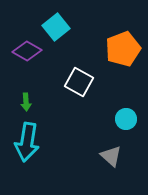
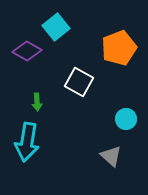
orange pentagon: moved 4 px left, 1 px up
green arrow: moved 11 px right
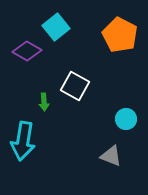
orange pentagon: moved 1 px right, 13 px up; rotated 24 degrees counterclockwise
white square: moved 4 px left, 4 px down
green arrow: moved 7 px right
cyan arrow: moved 4 px left, 1 px up
gray triangle: rotated 20 degrees counterclockwise
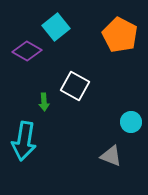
cyan circle: moved 5 px right, 3 px down
cyan arrow: moved 1 px right
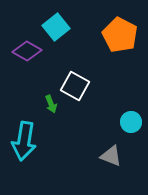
green arrow: moved 7 px right, 2 px down; rotated 18 degrees counterclockwise
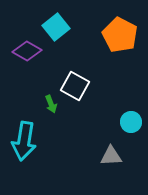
gray triangle: rotated 25 degrees counterclockwise
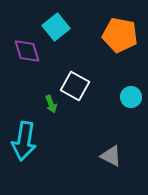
orange pentagon: rotated 16 degrees counterclockwise
purple diamond: rotated 44 degrees clockwise
cyan circle: moved 25 px up
gray triangle: rotated 30 degrees clockwise
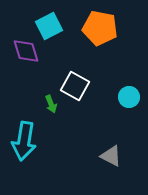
cyan square: moved 7 px left, 1 px up; rotated 12 degrees clockwise
orange pentagon: moved 20 px left, 7 px up
purple diamond: moved 1 px left
cyan circle: moved 2 px left
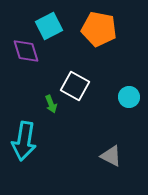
orange pentagon: moved 1 px left, 1 px down
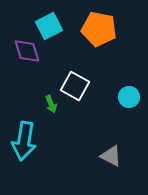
purple diamond: moved 1 px right
